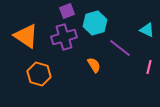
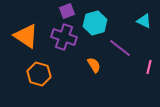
cyan triangle: moved 3 px left, 9 px up
purple cross: rotated 35 degrees clockwise
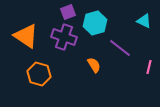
purple square: moved 1 px right, 1 px down
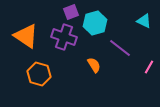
purple square: moved 3 px right
pink line: rotated 16 degrees clockwise
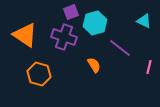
orange triangle: moved 1 px left, 1 px up
pink line: rotated 16 degrees counterclockwise
